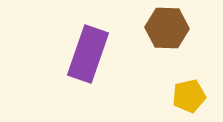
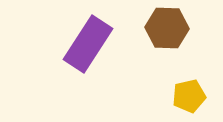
purple rectangle: moved 10 px up; rotated 14 degrees clockwise
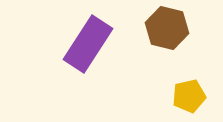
brown hexagon: rotated 12 degrees clockwise
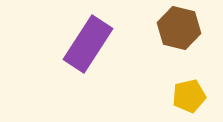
brown hexagon: moved 12 px right
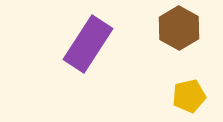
brown hexagon: rotated 15 degrees clockwise
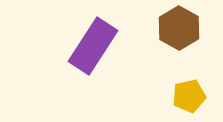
purple rectangle: moved 5 px right, 2 px down
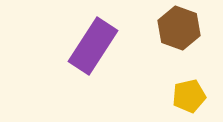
brown hexagon: rotated 9 degrees counterclockwise
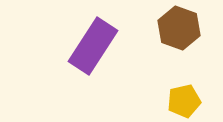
yellow pentagon: moved 5 px left, 5 px down
